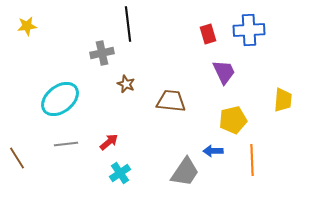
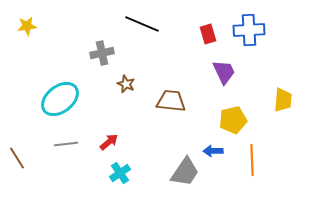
black line: moved 14 px right; rotated 60 degrees counterclockwise
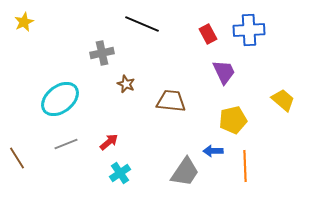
yellow star: moved 3 px left, 4 px up; rotated 18 degrees counterclockwise
red rectangle: rotated 12 degrees counterclockwise
yellow trapezoid: rotated 55 degrees counterclockwise
gray line: rotated 15 degrees counterclockwise
orange line: moved 7 px left, 6 px down
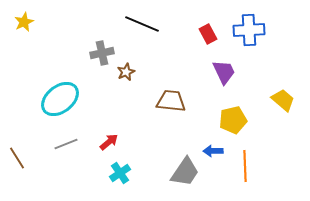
brown star: moved 12 px up; rotated 24 degrees clockwise
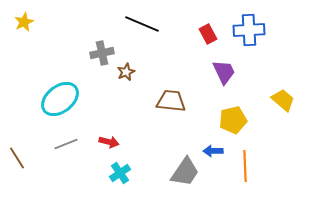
red arrow: rotated 54 degrees clockwise
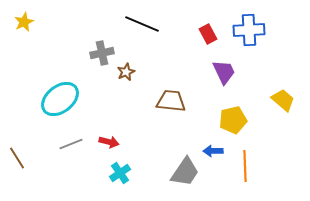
gray line: moved 5 px right
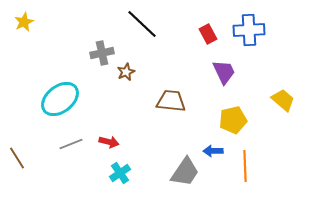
black line: rotated 20 degrees clockwise
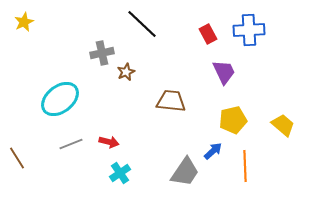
yellow trapezoid: moved 25 px down
blue arrow: rotated 138 degrees clockwise
